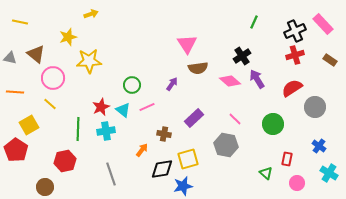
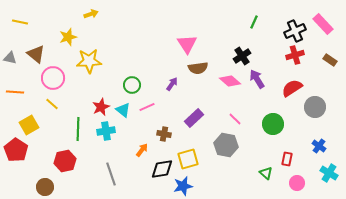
yellow line at (50, 104): moved 2 px right
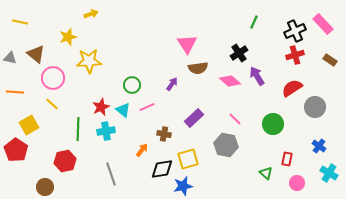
black cross at (242, 56): moved 3 px left, 3 px up
purple arrow at (257, 79): moved 3 px up
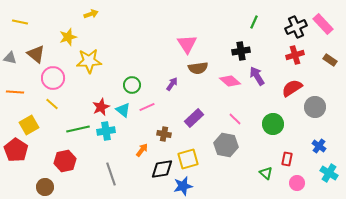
black cross at (295, 31): moved 1 px right, 4 px up
black cross at (239, 53): moved 2 px right, 2 px up; rotated 24 degrees clockwise
green line at (78, 129): rotated 75 degrees clockwise
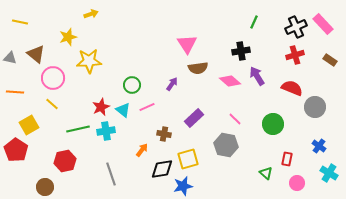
red semicircle at (292, 88): rotated 55 degrees clockwise
